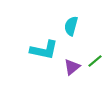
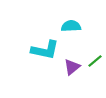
cyan semicircle: rotated 72 degrees clockwise
cyan L-shape: moved 1 px right
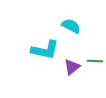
cyan semicircle: rotated 30 degrees clockwise
green line: rotated 42 degrees clockwise
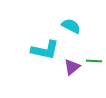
green line: moved 1 px left
